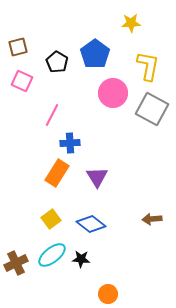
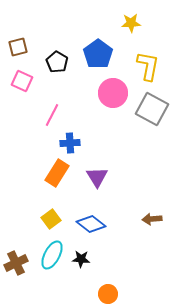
blue pentagon: moved 3 px right
cyan ellipse: rotated 24 degrees counterclockwise
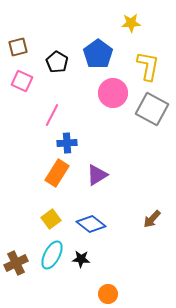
blue cross: moved 3 px left
purple triangle: moved 2 px up; rotated 30 degrees clockwise
brown arrow: rotated 42 degrees counterclockwise
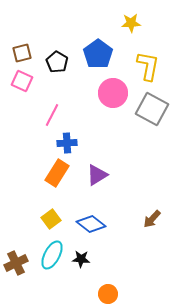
brown square: moved 4 px right, 6 px down
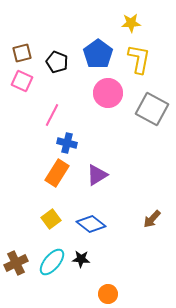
black pentagon: rotated 10 degrees counterclockwise
yellow L-shape: moved 9 px left, 7 px up
pink circle: moved 5 px left
blue cross: rotated 18 degrees clockwise
cyan ellipse: moved 7 px down; rotated 12 degrees clockwise
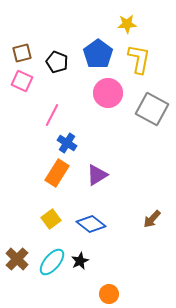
yellow star: moved 4 px left, 1 px down
blue cross: rotated 18 degrees clockwise
black star: moved 1 px left, 2 px down; rotated 30 degrees counterclockwise
brown cross: moved 1 px right, 4 px up; rotated 20 degrees counterclockwise
orange circle: moved 1 px right
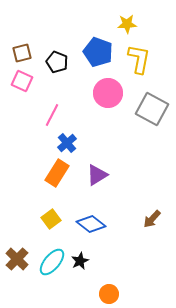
blue pentagon: moved 2 px up; rotated 16 degrees counterclockwise
blue cross: rotated 18 degrees clockwise
